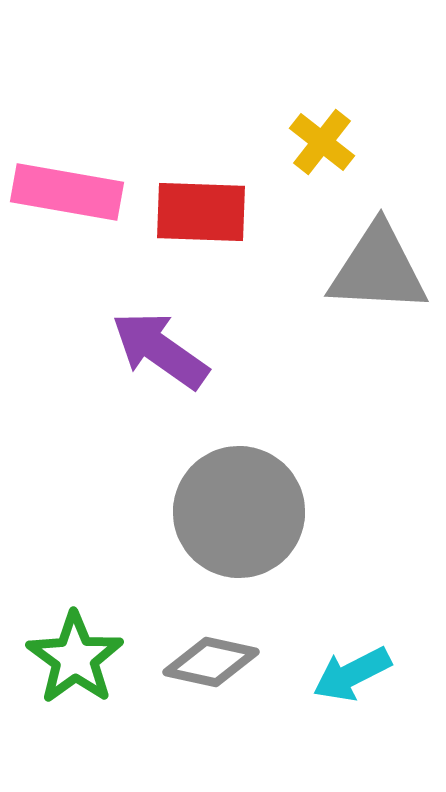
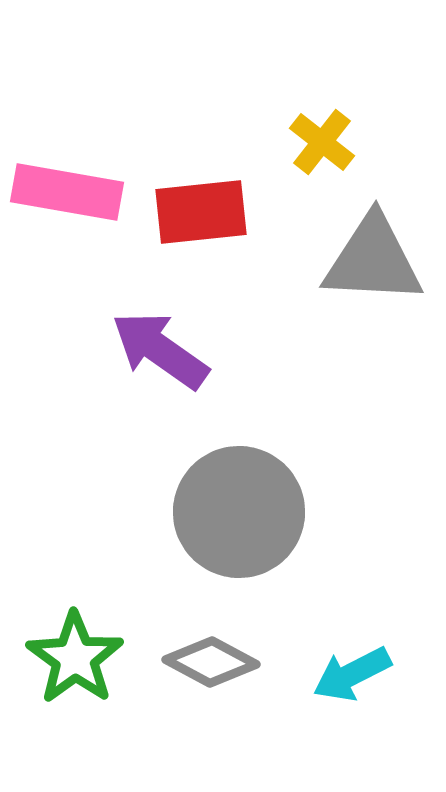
red rectangle: rotated 8 degrees counterclockwise
gray triangle: moved 5 px left, 9 px up
gray diamond: rotated 16 degrees clockwise
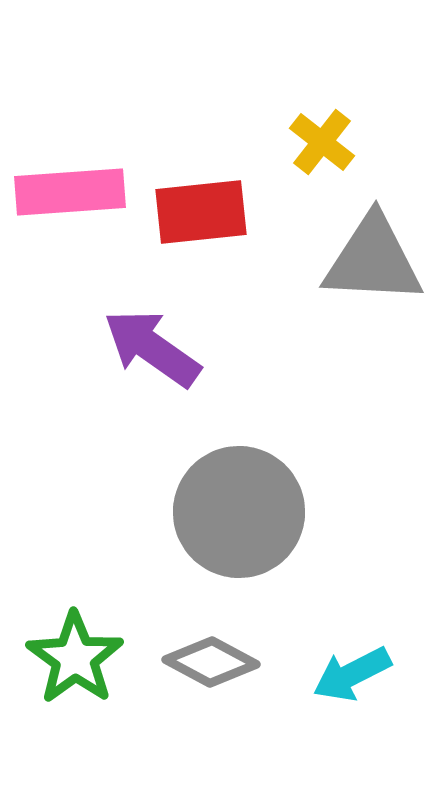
pink rectangle: moved 3 px right; rotated 14 degrees counterclockwise
purple arrow: moved 8 px left, 2 px up
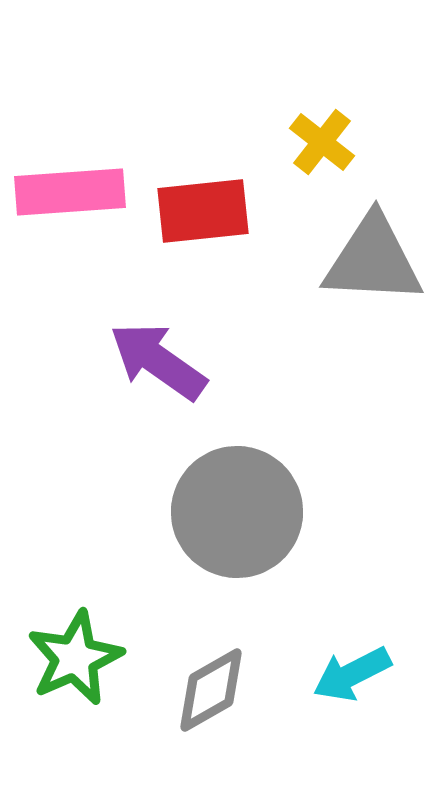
red rectangle: moved 2 px right, 1 px up
purple arrow: moved 6 px right, 13 px down
gray circle: moved 2 px left
green star: rotated 12 degrees clockwise
gray diamond: moved 28 px down; rotated 58 degrees counterclockwise
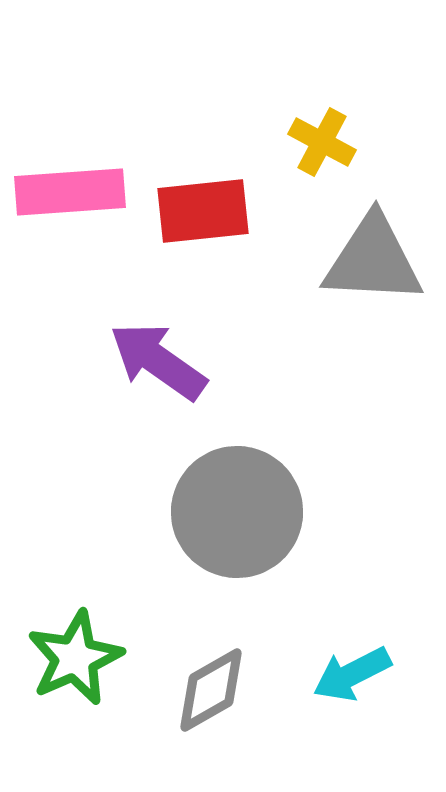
yellow cross: rotated 10 degrees counterclockwise
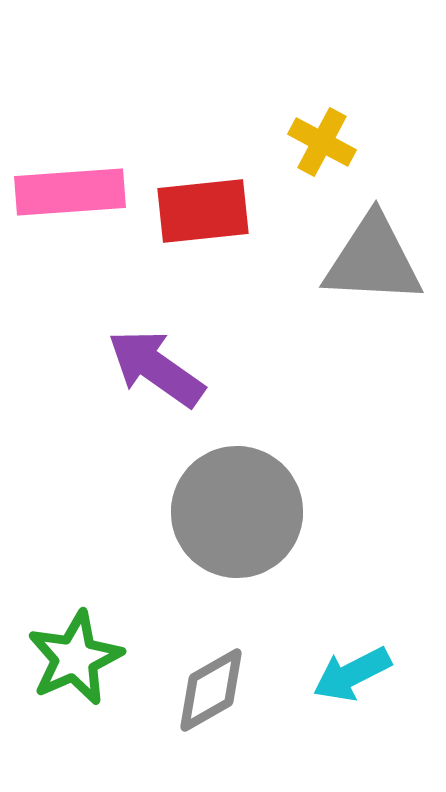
purple arrow: moved 2 px left, 7 px down
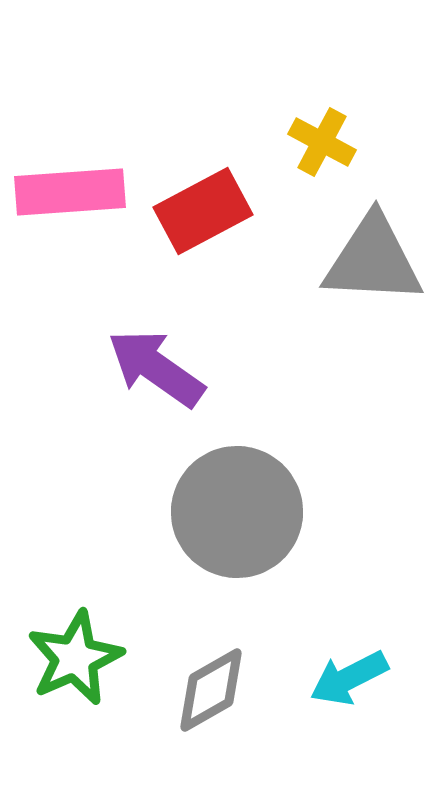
red rectangle: rotated 22 degrees counterclockwise
cyan arrow: moved 3 px left, 4 px down
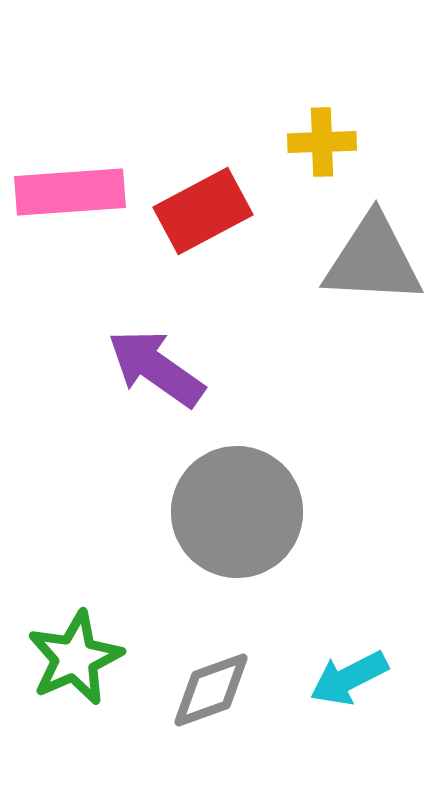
yellow cross: rotated 30 degrees counterclockwise
gray diamond: rotated 10 degrees clockwise
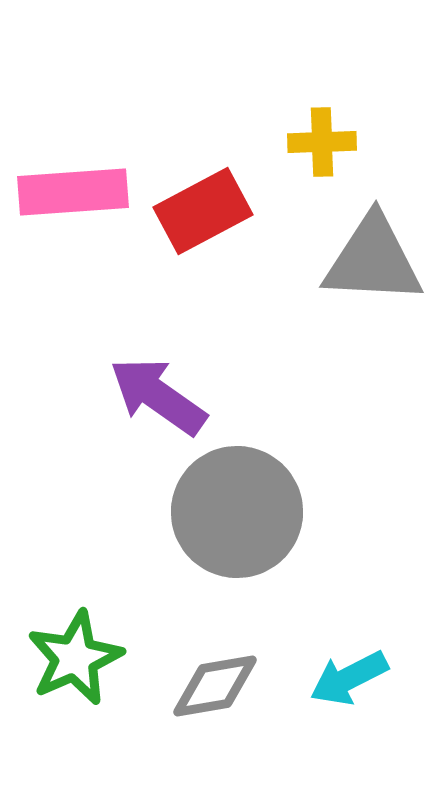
pink rectangle: moved 3 px right
purple arrow: moved 2 px right, 28 px down
gray diamond: moved 4 px right, 4 px up; rotated 10 degrees clockwise
